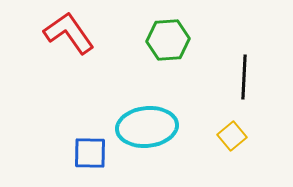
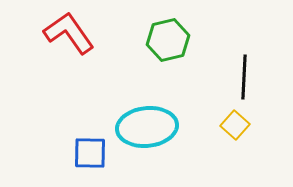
green hexagon: rotated 9 degrees counterclockwise
yellow square: moved 3 px right, 11 px up; rotated 8 degrees counterclockwise
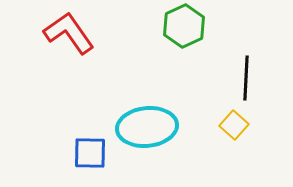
green hexagon: moved 16 px right, 14 px up; rotated 12 degrees counterclockwise
black line: moved 2 px right, 1 px down
yellow square: moved 1 px left
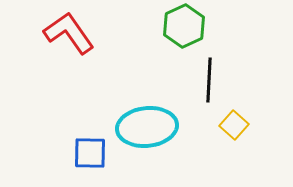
black line: moved 37 px left, 2 px down
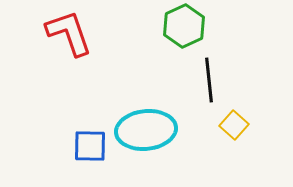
red L-shape: rotated 16 degrees clockwise
black line: rotated 9 degrees counterclockwise
cyan ellipse: moved 1 px left, 3 px down
blue square: moved 7 px up
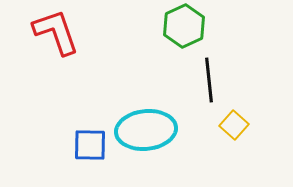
red L-shape: moved 13 px left, 1 px up
blue square: moved 1 px up
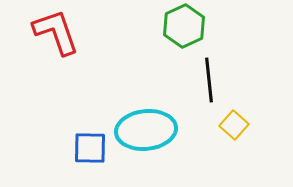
blue square: moved 3 px down
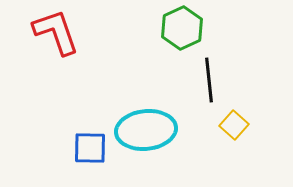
green hexagon: moved 2 px left, 2 px down
